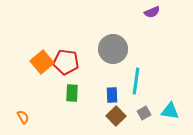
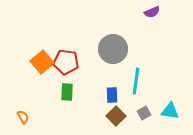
green rectangle: moved 5 px left, 1 px up
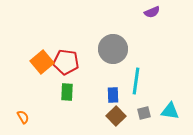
blue rectangle: moved 1 px right
gray square: rotated 16 degrees clockwise
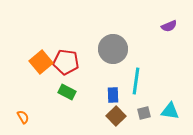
purple semicircle: moved 17 px right, 14 px down
orange square: moved 1 px left
green rectangle: rotated 66 degrees counterclockwise
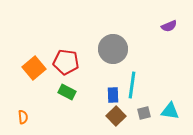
orange square: moved 7 px left, 6 px down
cyan line: moved 4 px left, 4 px down
orange semicircle: rotated 24 degrees clockwise
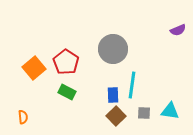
purple semicircle: moved 9 px right, 4 px down
red pentagon: rotated 25 degrees clockwise
gray square: rotated 16 degrees clockwise
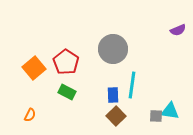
gray square: moved 12 px right, 3 px down
orange semicircle: moved 7 px right, 2 px up; rotated 32 degrees clockwise
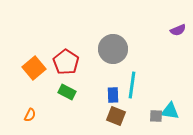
brown square: rotated 24 degrees counterclockwise
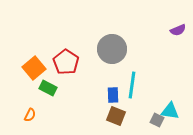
gray circle: moved 1 px left
green rectangle: moved 19 px left, 4 px up
gray square: moved 1 px right, 4 px down; rotated 24 degrees clockwise
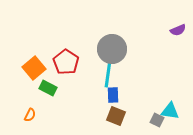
cyan line: moved 24 px left, 11 px up
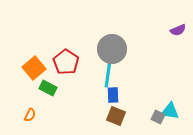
gray square: moved 1 px right, 3 px up
